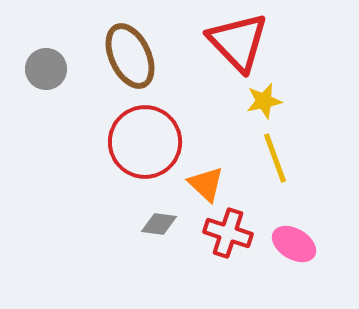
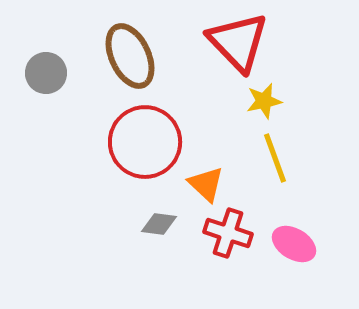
gray circle: moved 4 px down
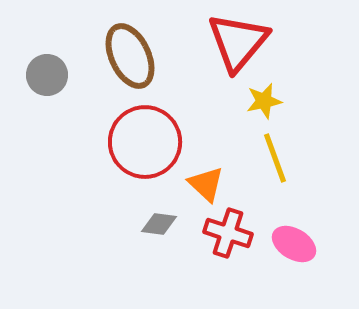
red triangle: rotated 24 degrees clockwise
gray circle: moved 1 px right, 2 px down
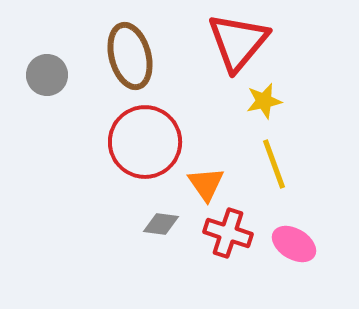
brown ellipse: rotated 10 degrees clockwise
yellow line: moved 1 px left, 6 px down
orange triangle: rotated 12 degrees clockwise
gray diamond: moved 2 px right
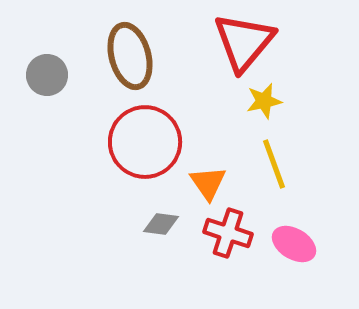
red triangle: moved 6 px right
orange triangle: moved 2 px right, 1 px up
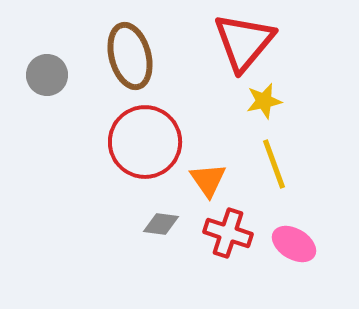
orange triangle: moved 3 px up
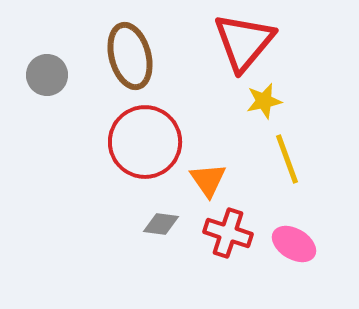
yellow line: moved 13 px right, 5 px up
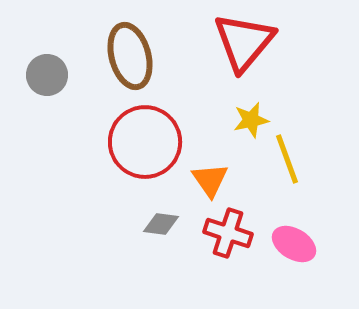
yellow star: moved 13 px left, 19 px down
orange triangle: moved 2 px right
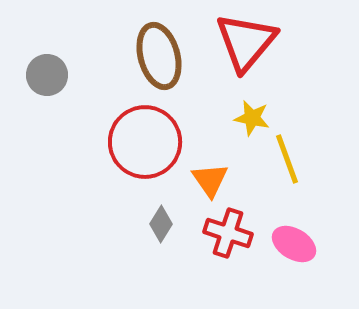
red triangle: moved 2 px right
brown ellipse: moved 29 px right
yellow star: moved 1 px right, 2 px up; rotated 24 degrees clockwise
gray diamond: rotated 66 degrees counterclockwise
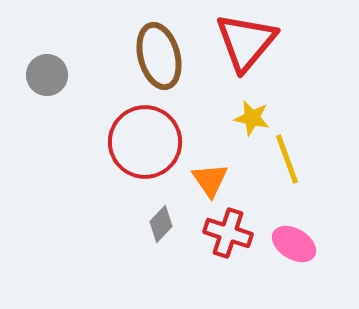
gray diamond: rotated 12 degrees clockwise
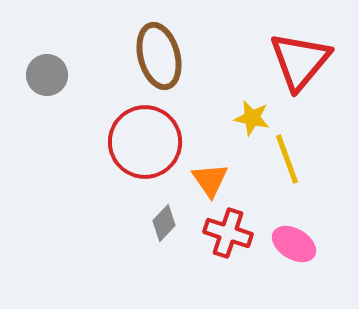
red triangle: moved 54 px right, 19 px down
gray diamond: moved 3 px right, 1 px up
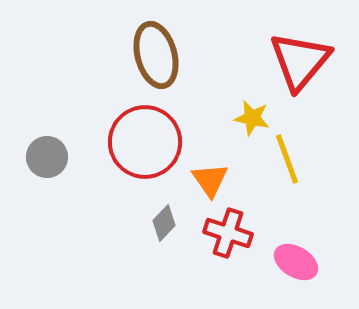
brown ellipse: moved 3 px left, 1 px up
gray circle: moved 82 px down
pink ellipse: moved 2 px right, 18 px down
